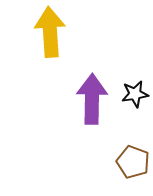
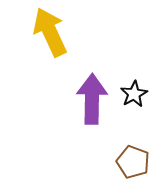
yellow arrow: rotated 21 degrees counterclockwise
black star: moved 1 px left; rotated 20 degrees counterclockwise
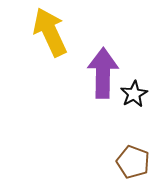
purple arrow: moved 11 px right, 26 px up
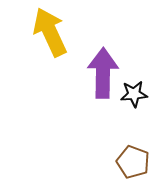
black star: rotated 24 degrees clockwise
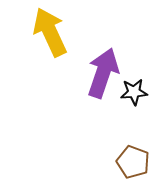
purple arrow: rotated 18 degrees clockwise
black star: moved 2 px up
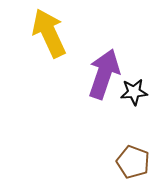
yellow arrow: moved 1 px left, 1 px down
purple arrow: moved 1 px right, 1 px down
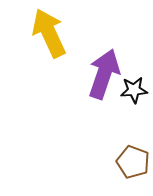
black star: moved 2 px up
